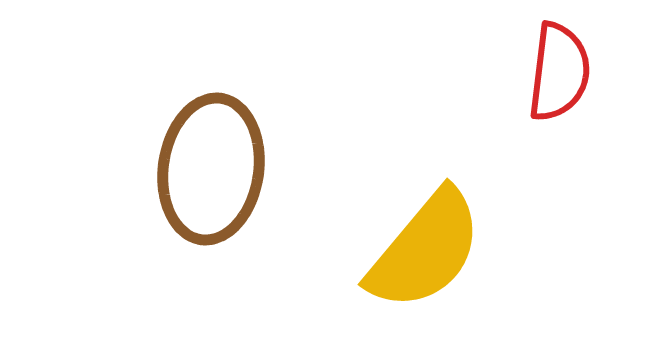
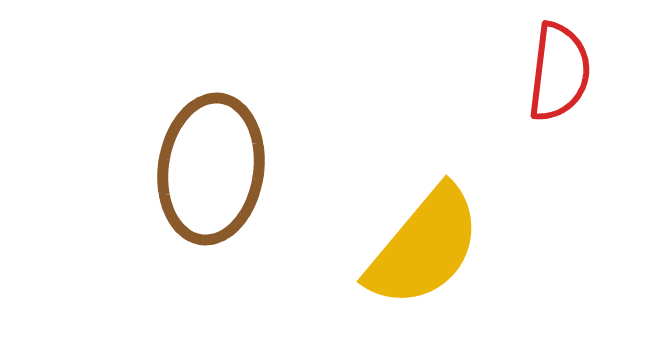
yellow semicircle: moved 1 px left, 3 px up
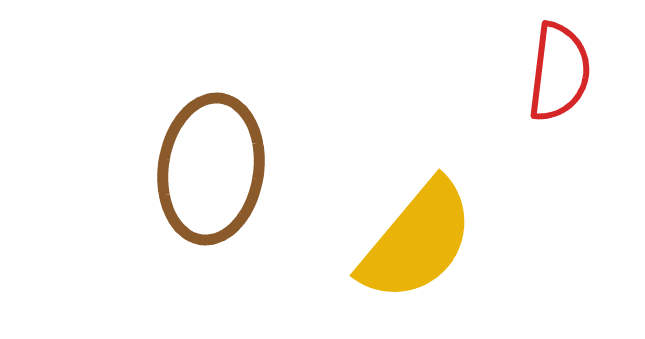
yellow semicircle: moved 7 px left, 6 px up
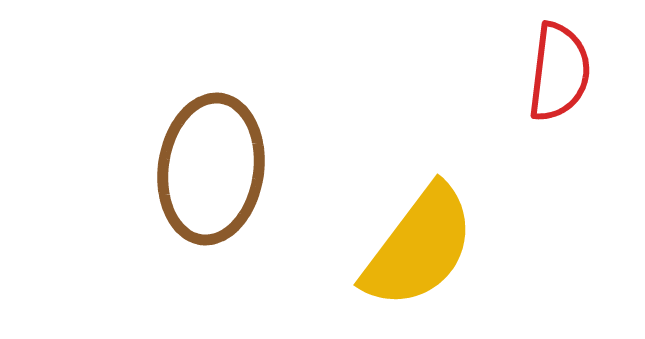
yellow semicircle: moved 2 px right, 6 px down; rotated 3 degrees counterclockwise
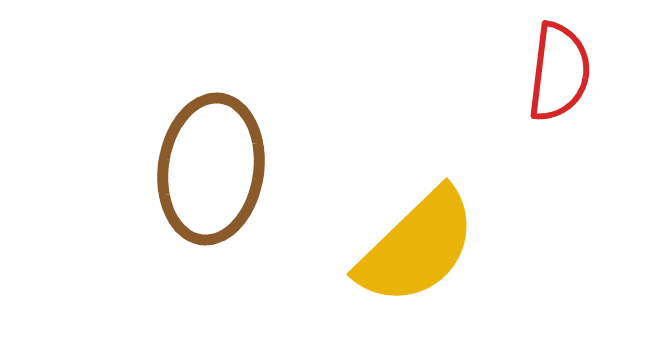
yellow semicircle: moved 2 px left; rotated 9 degrees clockwise
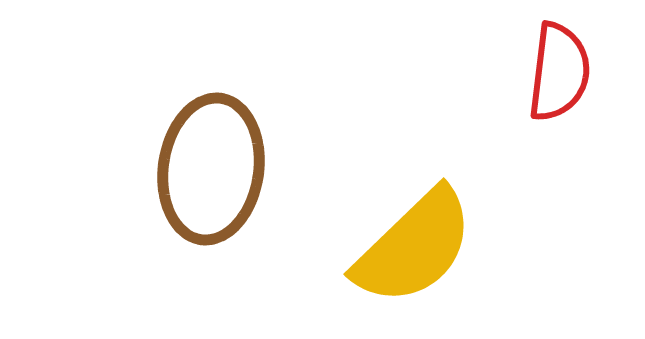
yellow semicircle: moved 3 px left
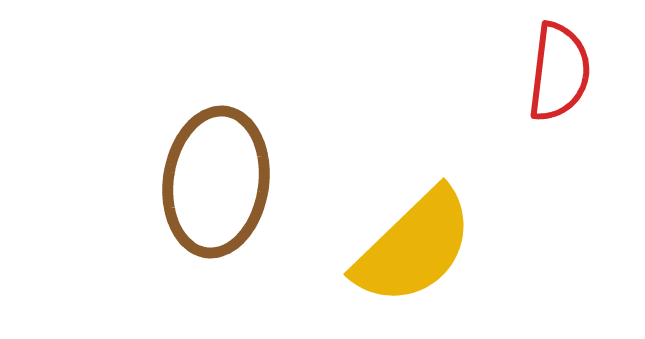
brown ellipse: moved 5 px right, 13 px down
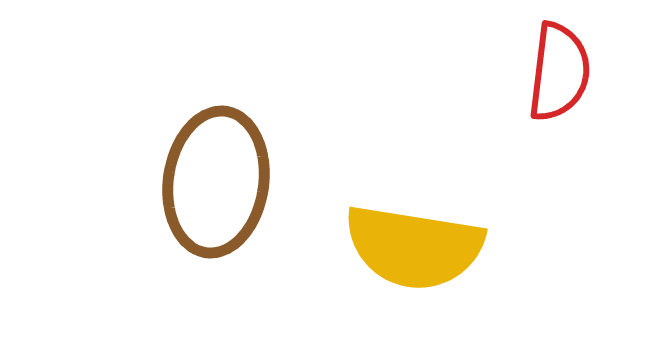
yellow semicircle: rotated 53 degrees clockwise
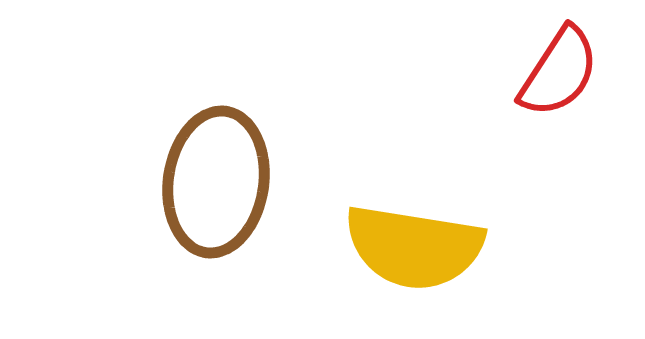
red semicircle: rotated 26 degrees clockwise
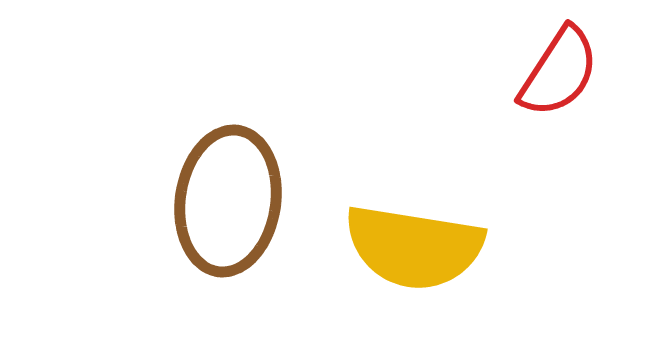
brown ellipse: moved 12 px right, 19 px down
